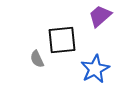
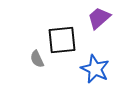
purple trapezoid: moved 1 px left, 2 px down
blue star: rotated 20 degrees counterclockwise
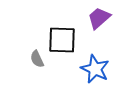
black square: rotated 8 degrees clockwise
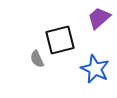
black square: moved 2 px left; rotated 16 degrees counterclockwise
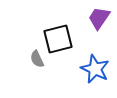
purple trapezoid: rotated 15 degrees counterclockwise
black square: moved 2 px left, 1 px up
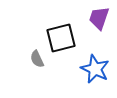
purple trapezoid: rotated 15 degrees counterclockwise
black square: moved 3 px right, 1 px up
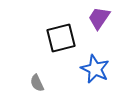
purple trapezoid: rotated 15 degrees clockwise
gray semicircle: moved 24 px down
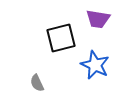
purple trapezoid: moved 1 px left, 1 px down; rotated 115 degrees counterclockwise
blue star: moved 4 px up
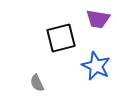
blue star: moved 1 px right, 1 px down
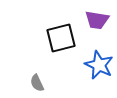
purple trapezoid: moved 1 px left, 1 px down
blue star: moved 3 px right, 1 px up
